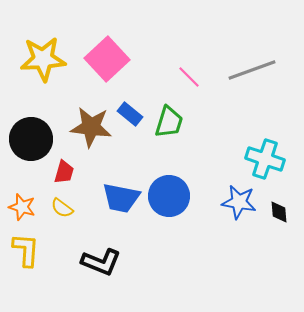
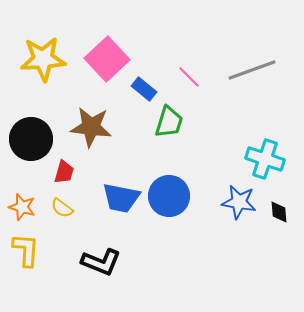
blue rectangle: moved 14 px right, 25 px up
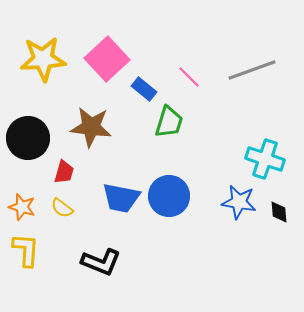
black circle: moved 3 px left, 1 px up
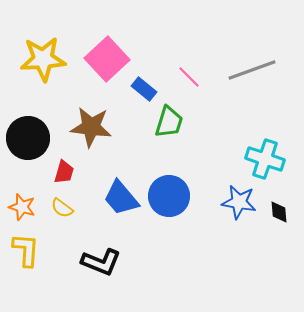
blue trapezoid: rotated 39 degrees clockwise
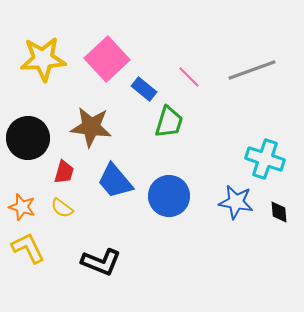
blue trapezoid: moved 6 px left, 17 px up
blue star: moved 3 px left
yellow L-shape: moved 2 px right, 2 px up; rotated 30 degrees counterclockwise
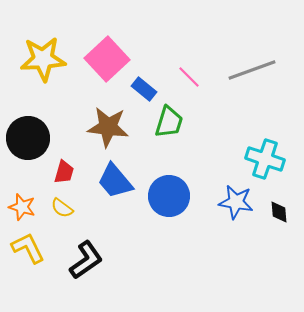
brown star: moved 17 px right
black L-shape: moved 15 px left, 2 px up; rotated 57 degrees counterclockwise
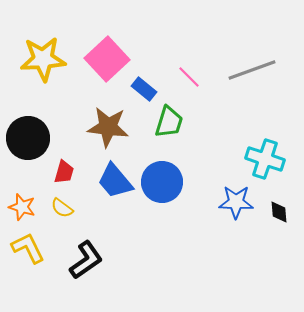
blue circle: moved 7 px left, 14 px up
blue star: rotated 8 degrees counterclockwise
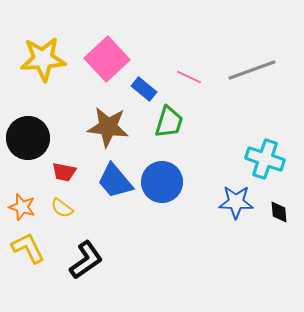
pink line: rotated 20 degrees counterclockwise
red trapezoid: rotated 85 degrees clockwise
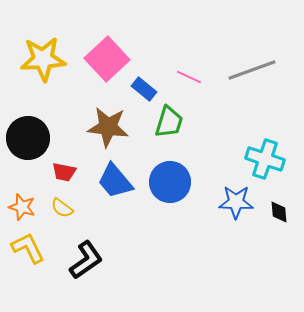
blue circle: moved 8 px right
